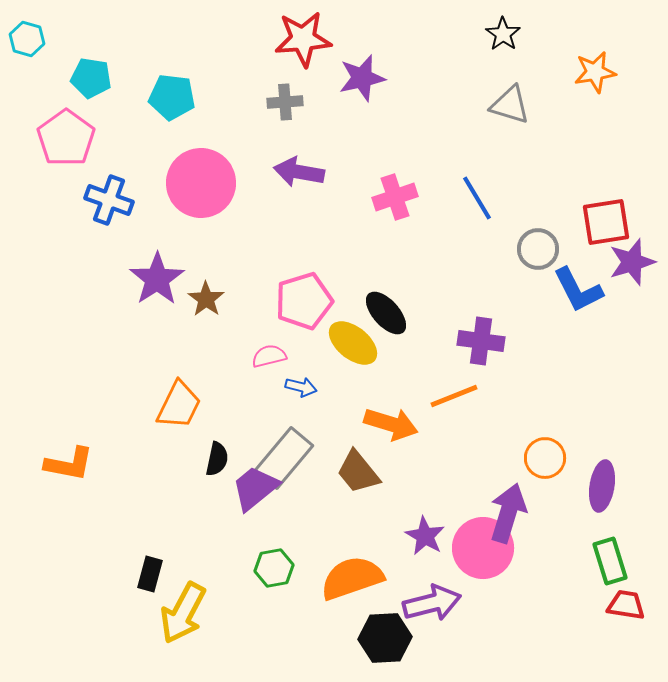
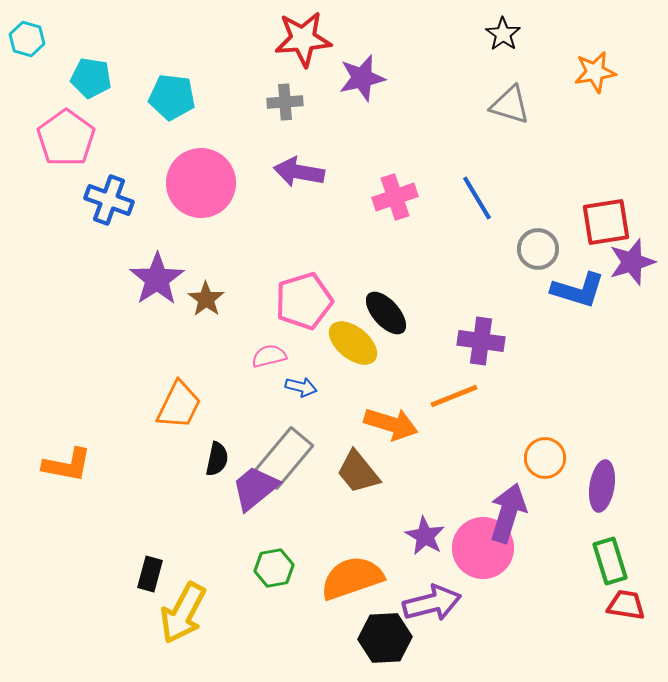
blue L-shape at (578, 290): rotated 46 degrees counterclockwise
orange L-shape at (69, 464): moved 2 px left, 1 px down
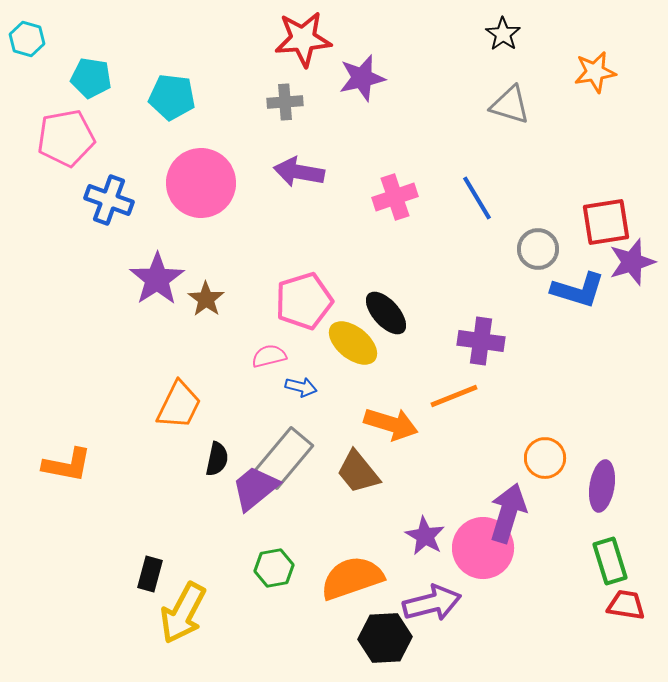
pink pentagon at (66, 138): rotated 26 degrees clockwise
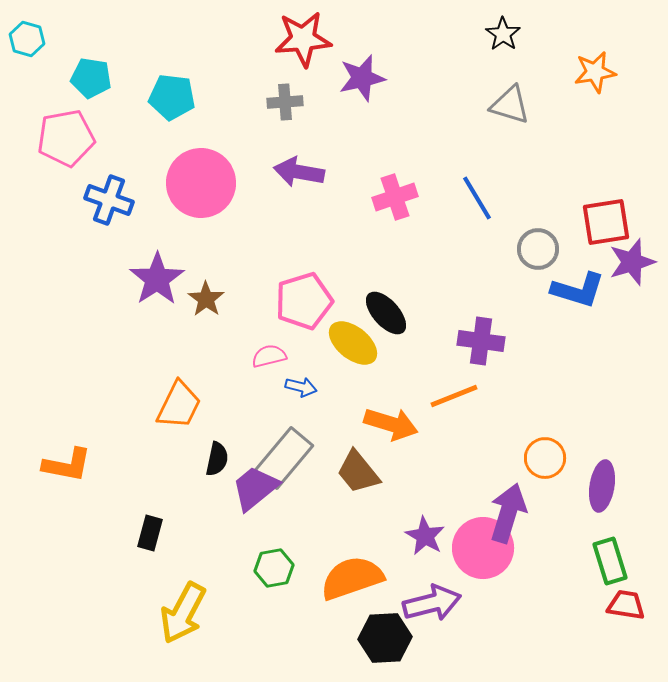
black rectangle at (150, 574): moved 41 px up
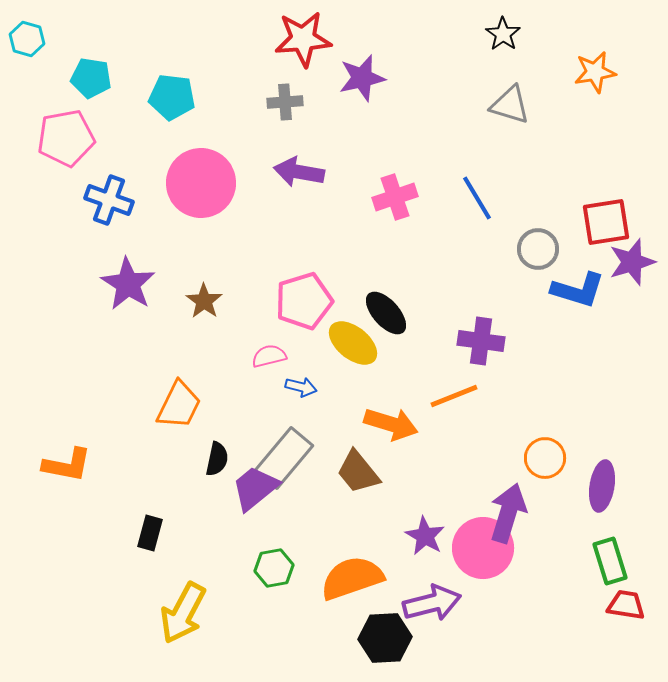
purple star at (157, 279): moved 29 px left, 5 px down; rotated 6 degrees counterclockwise
brown star at (206, 299): moved 2 px left, 2 px down
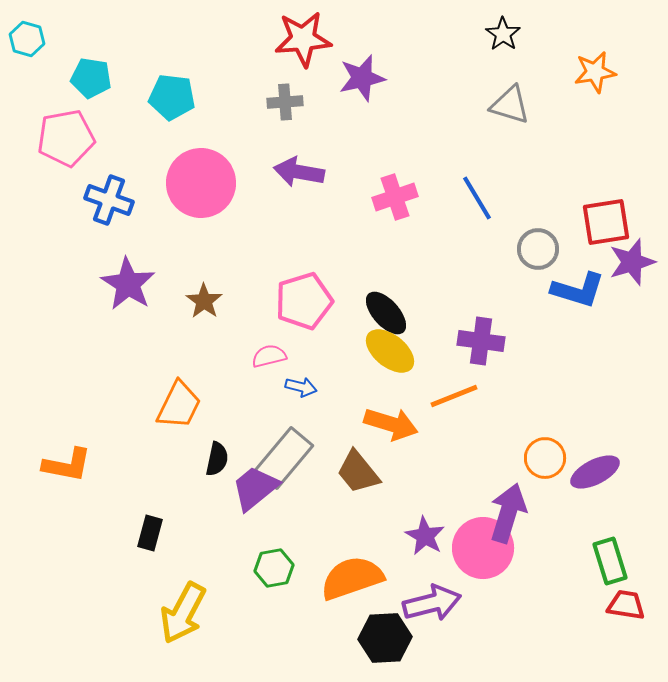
yellow ellipse at (353, 343): moved 37 px right, 8 px down
purple ellipse at (602, 486): moved 7 px left, 14 px up; rotated 54 degrees clockwise
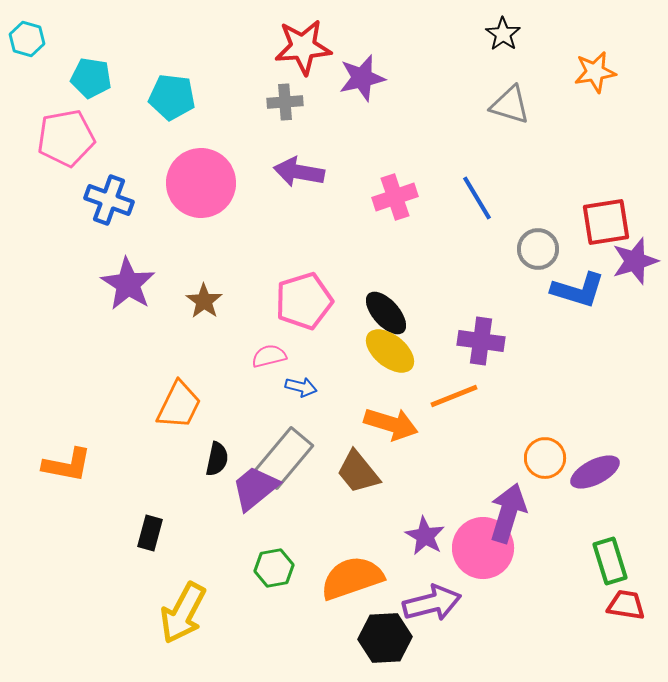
red star at (303, 39): moved 8 px down
purple star at (632, 262): moved 3 px right, 1 px up
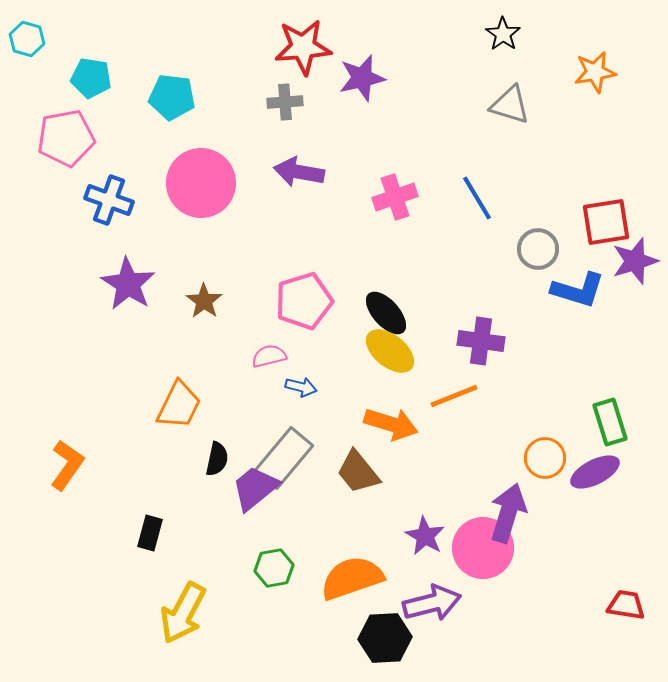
orange L-shape at (67, 465): rotated 66 degrees counterclockwise
green rectangle at (610, 561): moved 139 px up
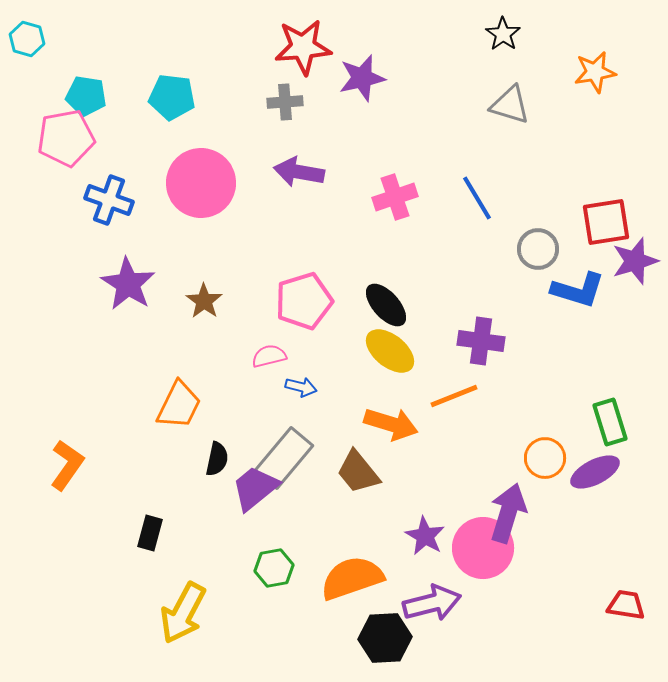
cyan pentagon at (91, 78): moved 5 px left, 18 px down
black ellipse at (386, 313): moved 8 px up
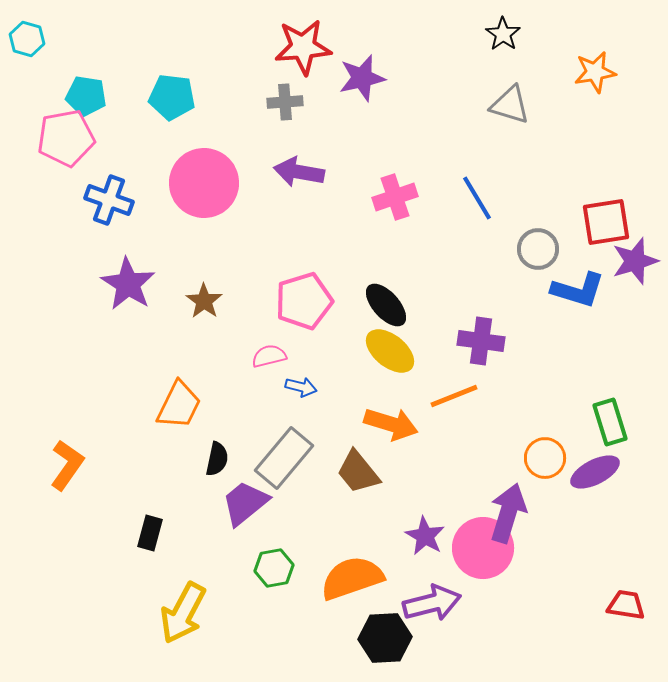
pink circle at (201, 183): moved 3 px right
purple trapezoid at (255, 488): moved 10 px left, 15 px down
